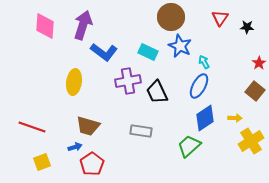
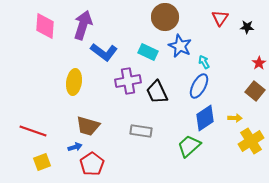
brown circle: moved 6 px left
red line: moved 1 px right, 4 px down
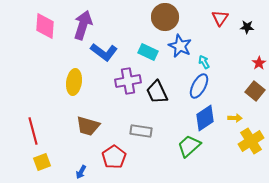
red line: rotated 56 degrees clockwise
blue arrow: moved 6 px right, 25 px down; rotated 136 degrees clockwise
red pentagon: moved 22 px right, 7 px up
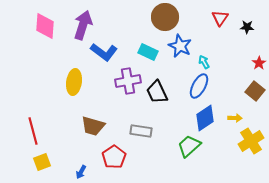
brown trapezoid: moved 5 px right
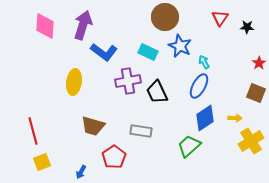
brown square: moved 1 px right, 2 px down; rotated 18 degrees counterclockwise
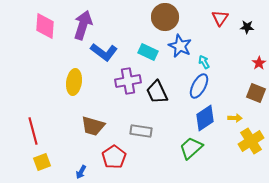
green trapezoid: moved 2 px right, 2 px down
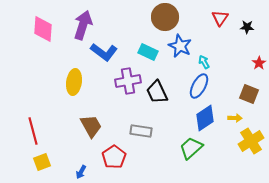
pink diamond: moved 2 px left, 3 px down
brown square: moved 7 px left, 1 px down
brown trapezoid: moved 2 px left; rotated 135 degrees counterclockwise
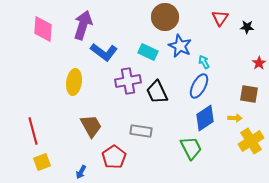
brown square: rotated 12 degrees counterclockwise
green trapezoid: rotated 105 degrees clockwise
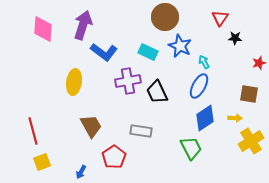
black star: moved 12 px left, 11 px down
red star: rotated 16 degrees clockwise
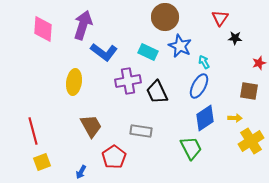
brown square: moved 3 px up
